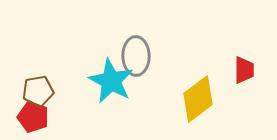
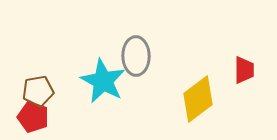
cyan star: moved 8 px left
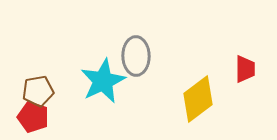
red trapezoid: moved 1 px right, 1 px up
cyan star: rotated 18 degrees clockwise
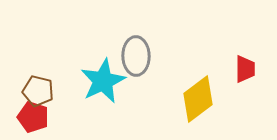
brown pentagon: rotated 24 degrees clockwise
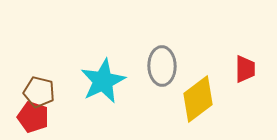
gray ellipse: moved 26 px right, 10 px down
brown pentagon: moved 1 px right, 1 px down
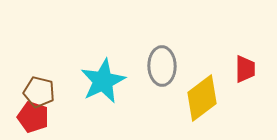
yellow diamond: moved 4 px right, 1 px up
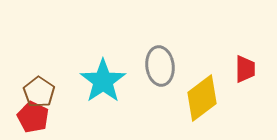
gray ellipse: moved 2 px left; rotated 6 degrees counterclockwise
cyan star: rotated 9 degrees counterclockwise
brown pentagon: rotated 20 degrees clockwise
red pentagon: rotated 8 degrees clockwise
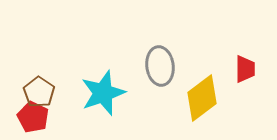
cyan star: moved 12 px down; rotated 15 degrees clockwise
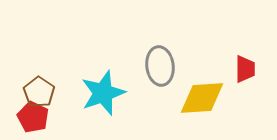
yellow diamond: rotated 33 degrees clockwise
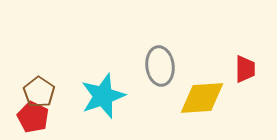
cyan star: moved 3 px down
